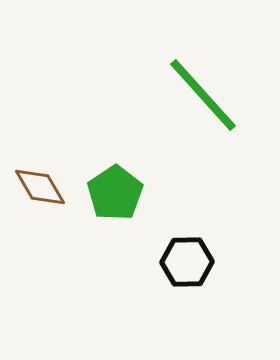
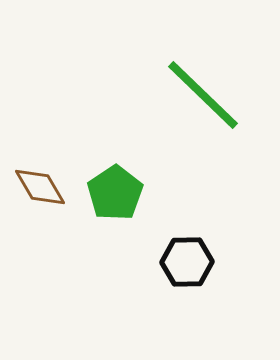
green line: rotated 4 degrees counterclockwise
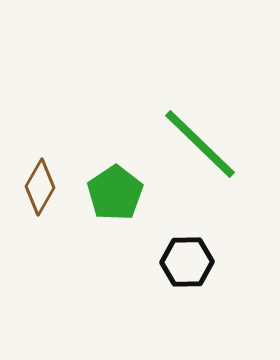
green line: moved 3 px left, 49 px down
brown diamond: rotated 60 degrees clockwise
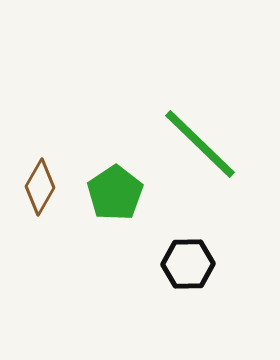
black hexagon: moved 1 px right, 2 px down
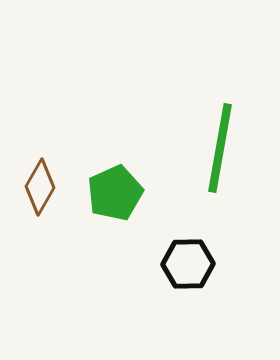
green line: moved 20 px right, 4 px down; rotated 56 degrees clockwise
green pentagon: rotated 10 degrees clockwise
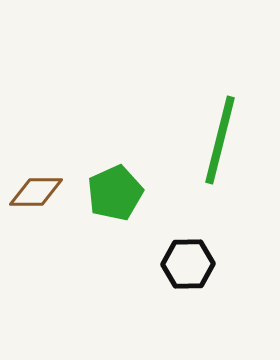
green line: moved 8 px up; rotated 4 degrees clockwise
brown diamond: moved 4 px left, 5 px down; rotated 60 degrees clockwise
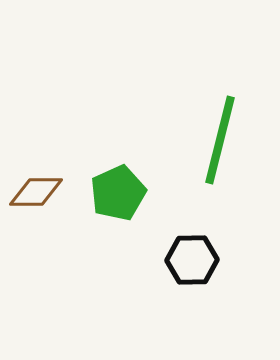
green pentagon: moved 3 px right
black hexagon: moved 4 px right, 4 px up
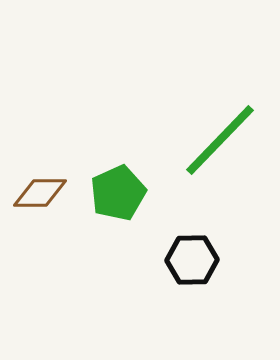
green line: rotated 30 degrees clockwise
brown diamond: moved 4 px right, 1 px down
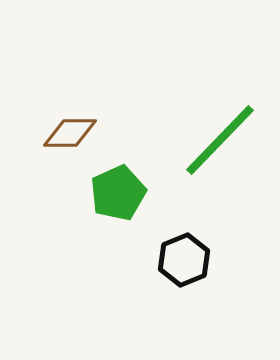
brown diamond: moved 30 px right, 60 px up
black hexagon: moved 8 px left; rotated 21 degrees counterclockwise
